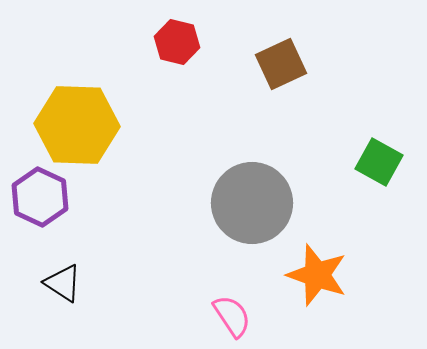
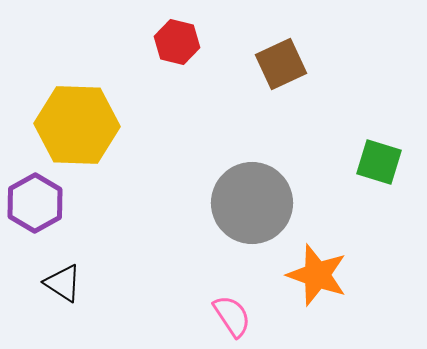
green square: rotated 12 degrees counterclockwise
purple hexagon: moved 5 px left, 6 px down; rotated 6 degrees clockwise
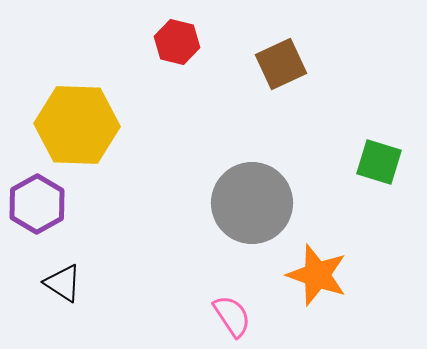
purple hexagon: moved 2 px right, 1 px down
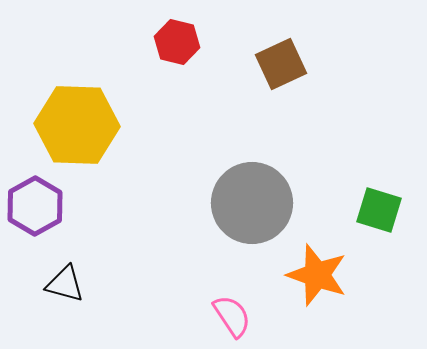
green square: moved 48 px down
purple hexagon: moved 2 px left, 2 px down
black triangle: moved 2 px right, 1 px down; rotated 18 degrees counterclockwise
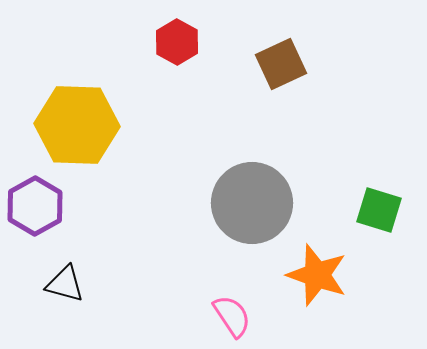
red hexagon: rotated 15 degrees clockwise
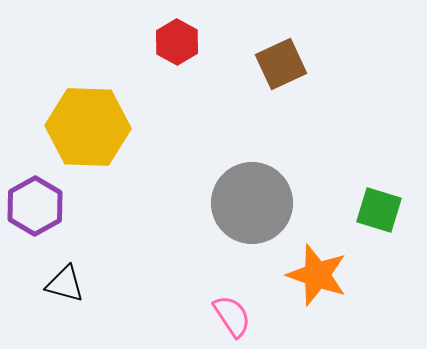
yellow hexagon: moved 11 px right, 2 px down
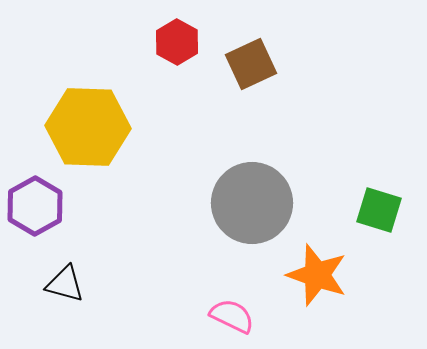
brown square: moved 30 px left
pink semicircle: rotated 30 degrees counterclockwise
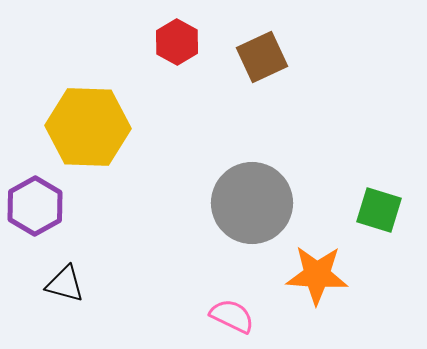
brown square: moved 11 px right, 7 px up
orange star: rotated 16 degrees counterclockwise
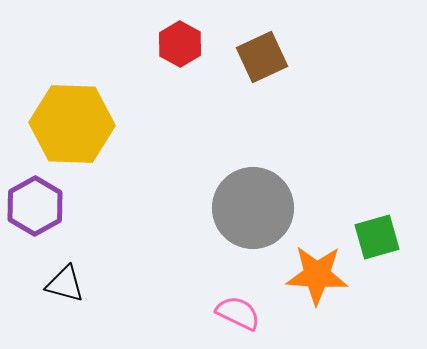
red hexagon: moved 3 px right, 2 px down
yellow hexagon: moved 16 px left, 3 px up
gray circle: moved 1 px right, 5 px down
green square: moved 2 px left, 27 px down; rotated 33 degrees counterclockwise
pink semicircle: moved 6 px right, 3 px up
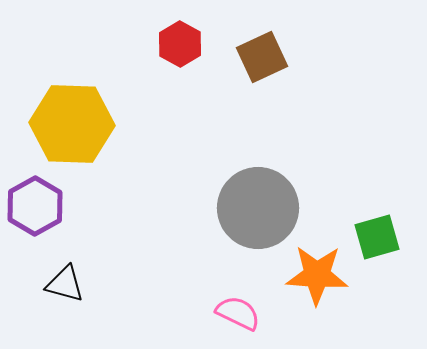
gray circle: moved 5 px right
